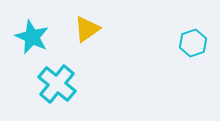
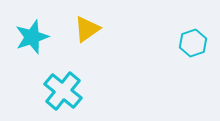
cyan star: rotated 28 degrees clockwise
cyan cross: moved 6 px right, 7 px down
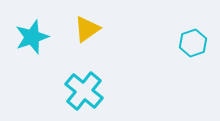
cyan cross: moved 21 px right
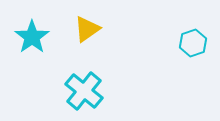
cyan star: rotated 16 degrees counterclockwise
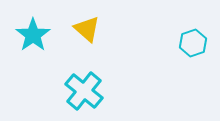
yellow triangle: rotated 44 degrees counterclockwise
cyan star: moved 1 px right, 2 px up
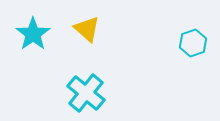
cyan star: moved 1 px up
cyan cross: moved 2 px right, 2 px down
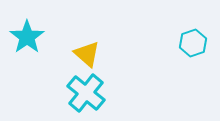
yellow triangle: moved 25 px down
cyan star: moved 6 px left, 3 px down
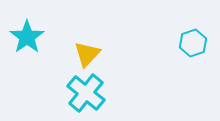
yellow triangle: rotated 32 degrees clockwise
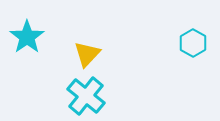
cyan hexagon: rotated 12 degrees counterclockwise
cyan cross: moved 3 px down
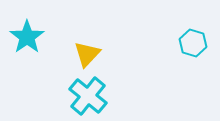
cyan hexagon: rotated 12 degrees counterclockwise
cyan cross: moved 2 px right
